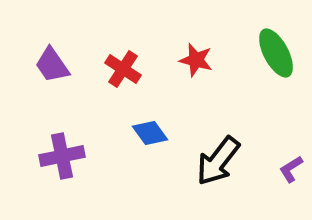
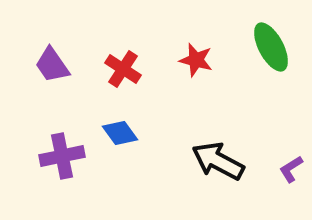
green ellipse: moved 5 px left, 6 px up
blue diamond: moved 30 px left
black arrow: rotated 80 degrees clockwise
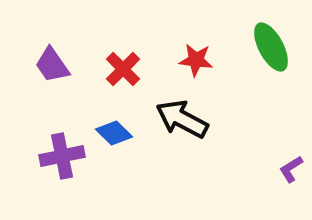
red star: rotated 8 degrees counterclockwise
red cross: rotated 12 degrees clockwise
blue diamond: moved 6 px left; rotated 9 degrees counterclockwise
black arrow: moved 36 px left, 42 px up
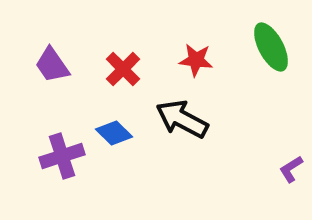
purple cross: rotated 6 degrees counterclockwise
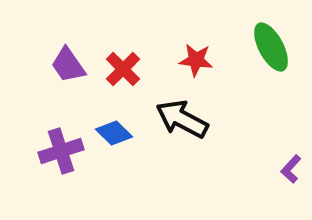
purple trapezoid: moved 16 px right
purple cross: moved 1 px left, 5 px up
purple L-shape: rotated 16 degrees counterclockwise
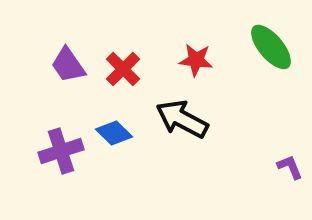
green ellipse: rotated 12 degrees counterclockwise
purple L-shape: moved 1 px left, 2 px up; rotated 116 degrees clockwise
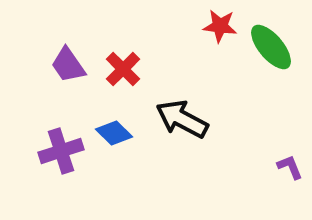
red star: moved 24 px right, 34 px up
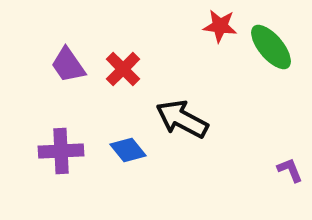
blue diamond: moved 14 px right, 17 px down; rotated 6 degrees clockwise
purple cross: rotated 15 degrees clockwise
purple L-shape: moved 3 px down
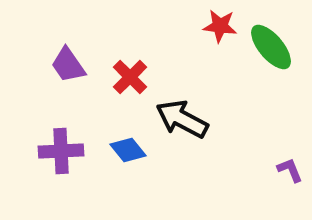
red cross: moved 7 px right, 8 px down
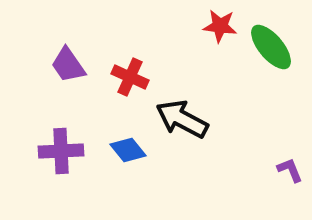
red cross: rotated 21 degrees counterclockwise
